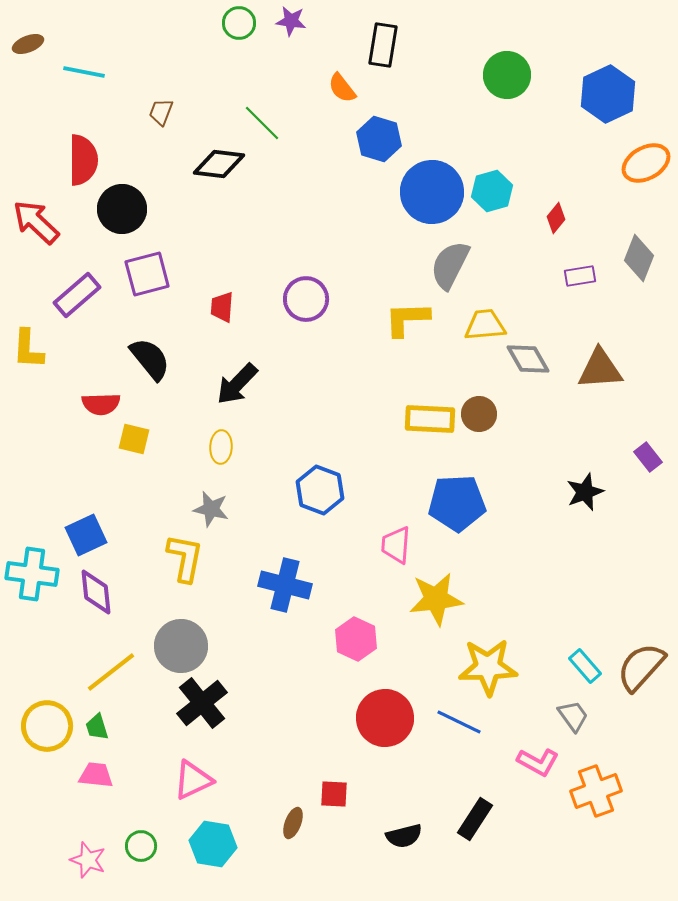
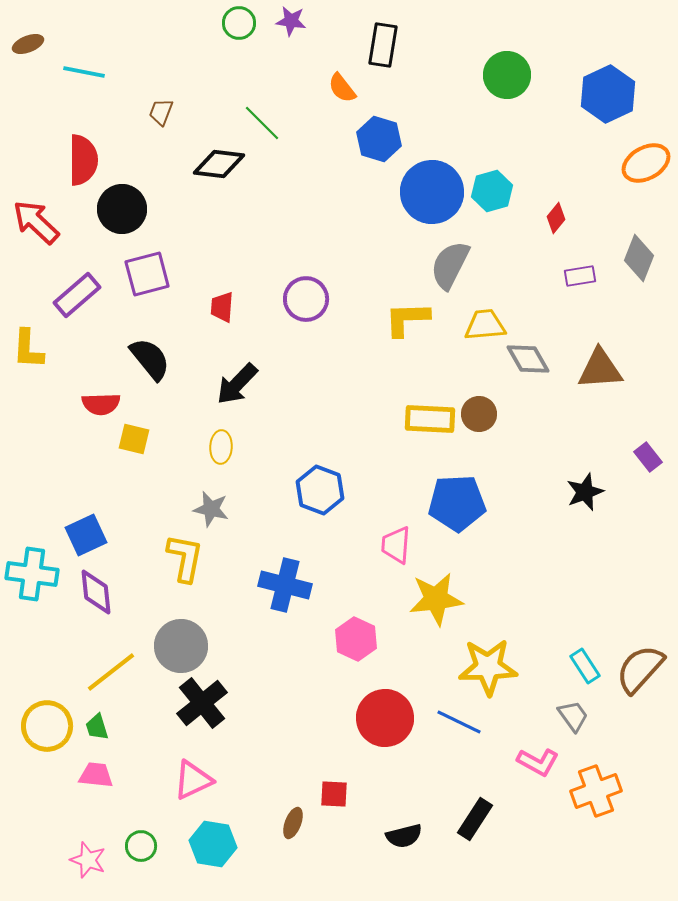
cyan rectangle at (585, 666): rotated 8 degrees clockwise
brown semicircle at (641, 667): moved 1 px left, 2 px down
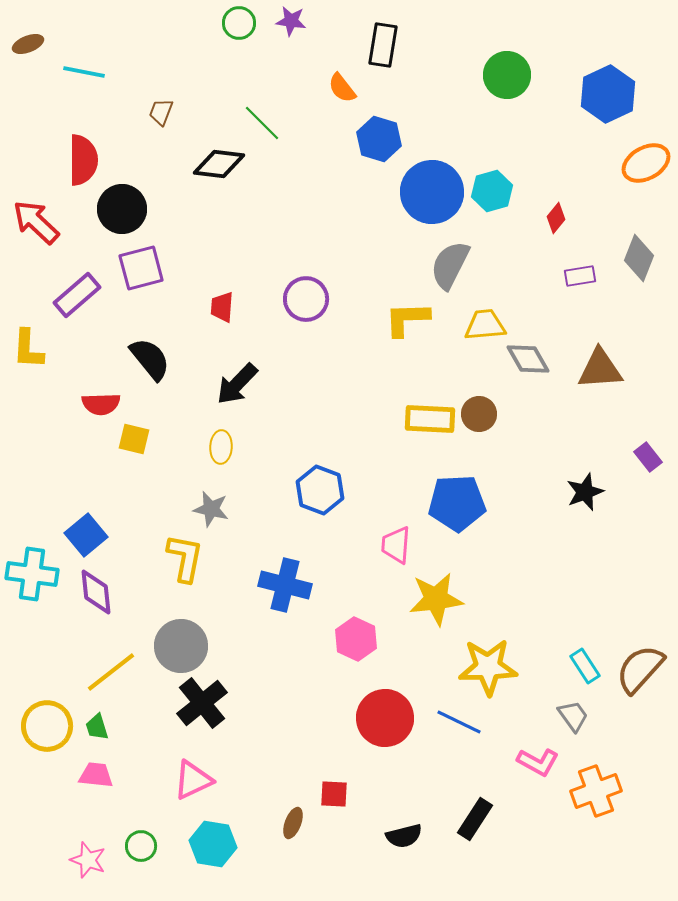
purple square at (147, 274): moved 6 px left, 6 px up
blue square at (86, 535): rotated 15 degrees counterclockwise
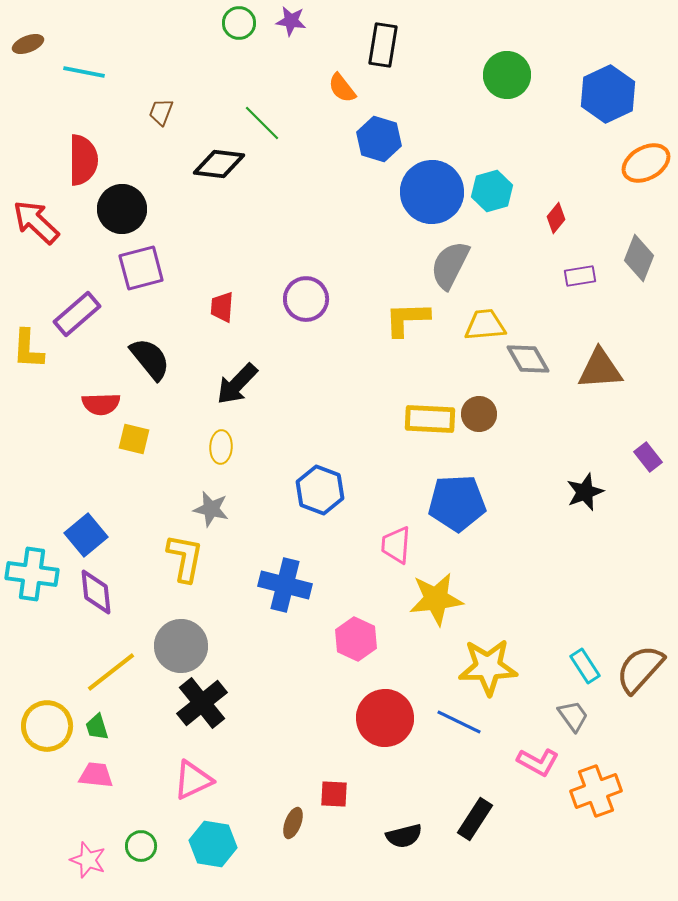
purple rectangle at (77, 295): moved 19 px down
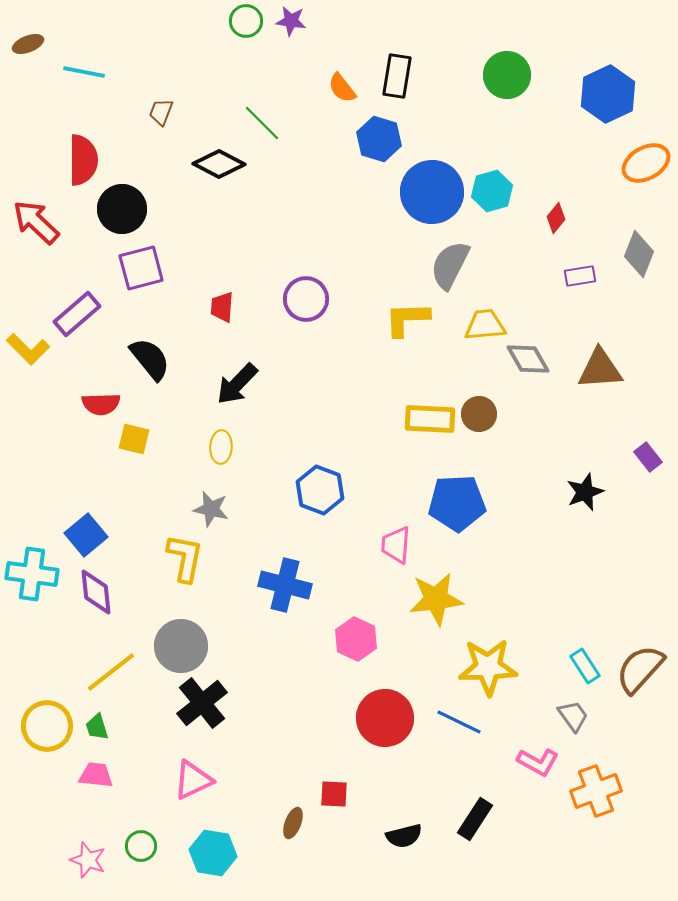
green circle at (239, 23): moved 7 px right, 2 px up
black rectangle at (383, 45): moved 14 px right, 31 px down
black diamond at (219, 164): rotated 21 degrees clockwise
gray diamond at (639, 258): moved 4 px up
yellow L-shape at (28, 349): rotated 48 degrees counterclockwise
cyan hexagon at (213, 844): moved 9 px down
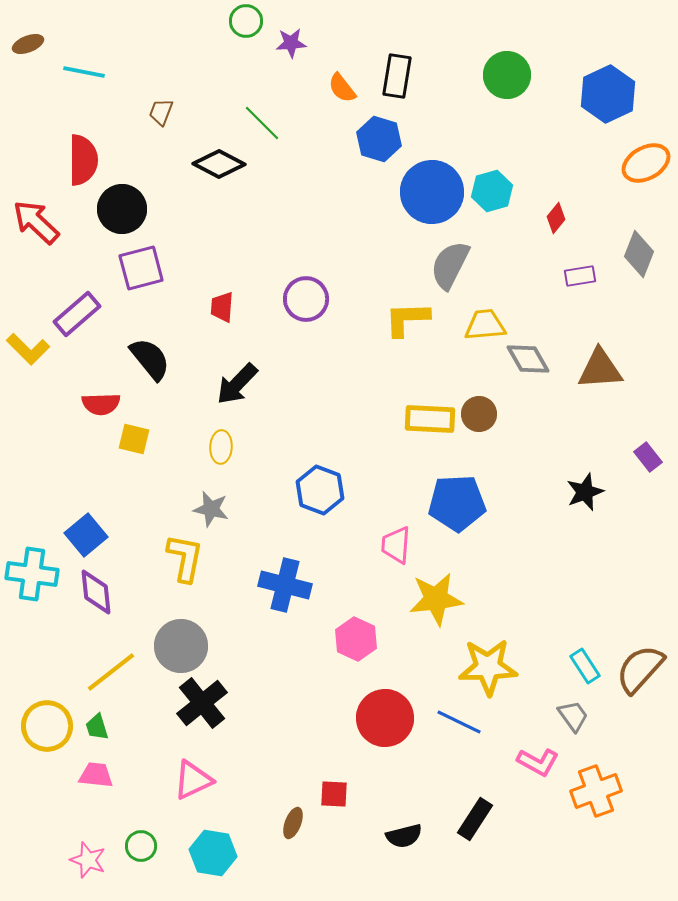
purple star at (291, 21): moved 22 px down; rotated 12 degrees counterclockwise
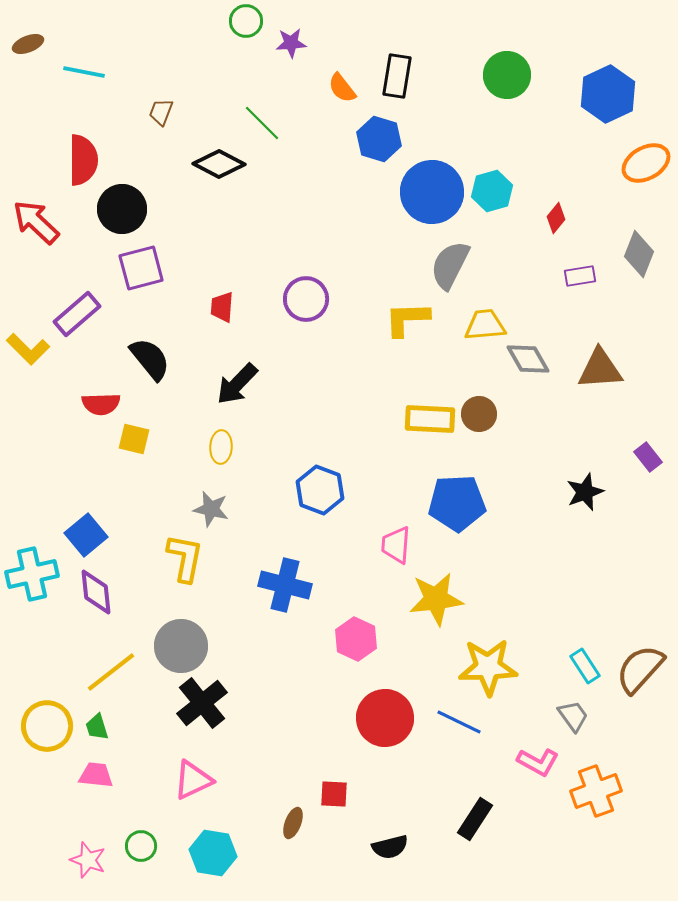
cyan cross at (32, 574): rotated 21 degrees counterclockwise
black semicircle at (404, 836): moved 14 px left, 11 px down
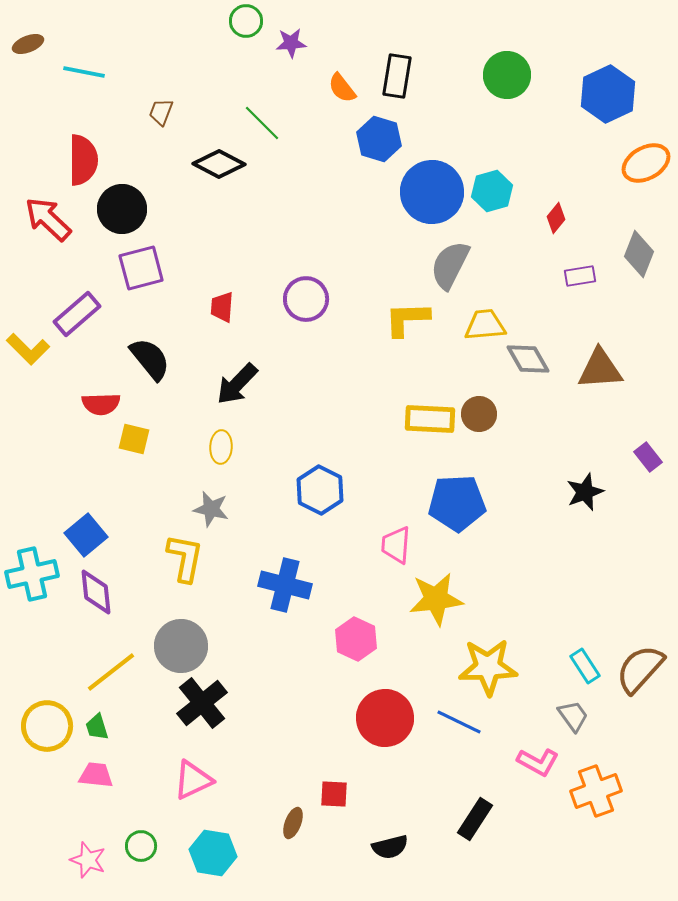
red arrow at (36, 222): moved 12 px right, 3 px up
blue hexagon at (320, 490): rotated 6 degrees clockwise
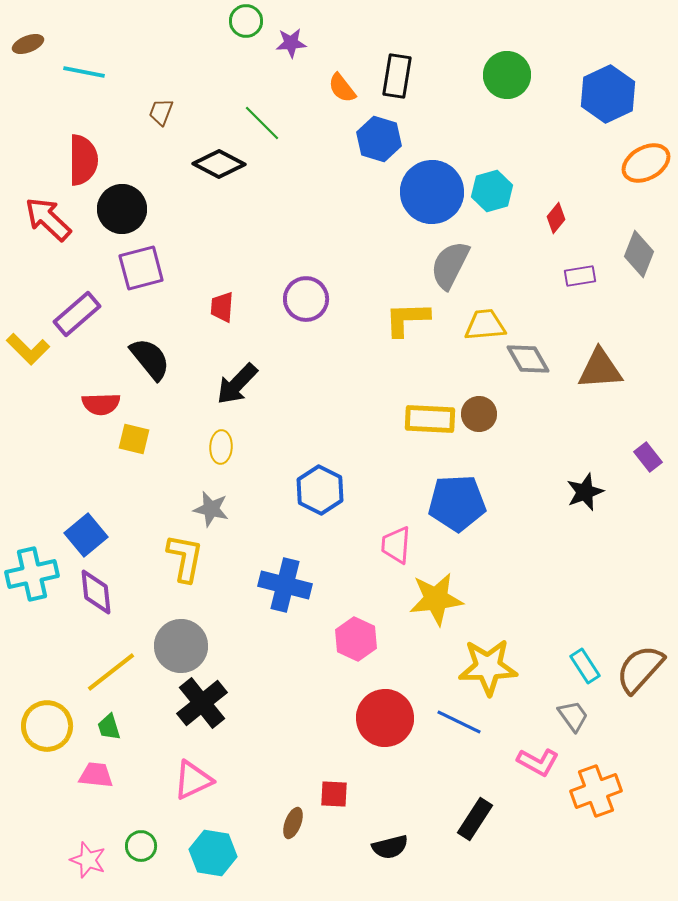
green trapezoid at (97, 727): moved 12 px right
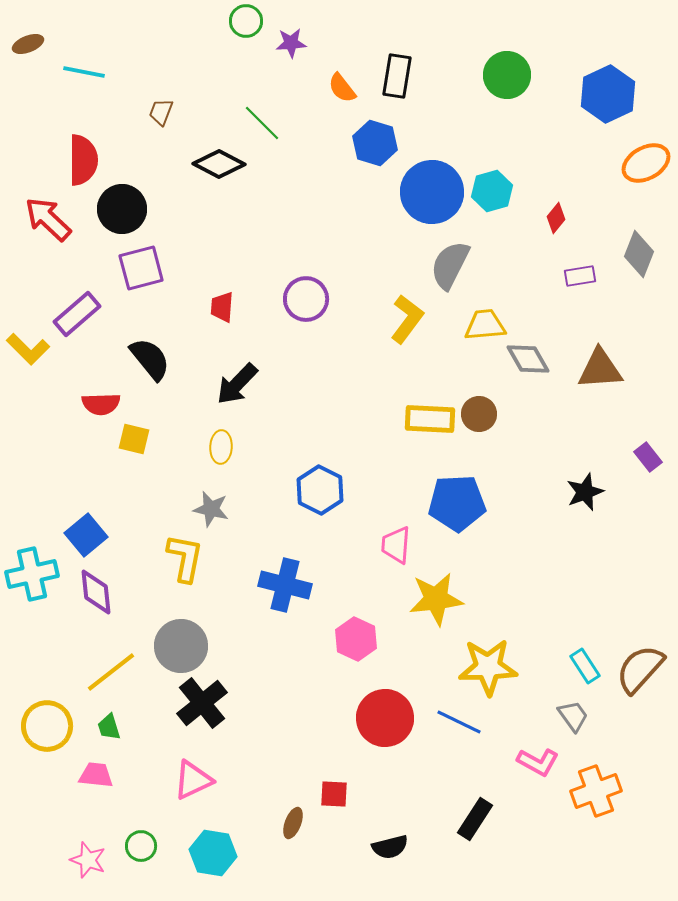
blue hexagon at (379, 139): moved 4 px left, 4 px down
yellow L-shape at (407, 319): rotated 129 degrees clockwise
